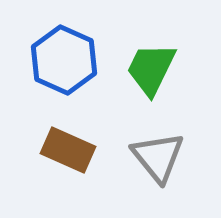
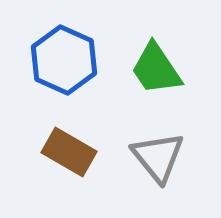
green trapezoid: moved 5 px right; rotated 60 degrees counterclockwise
brown rectangle: moved 1 px right, 2 px down; rotated 6 degrees clockwise
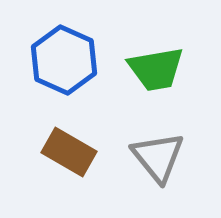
green trapezoid: rotated 66 degrees counterclockwise
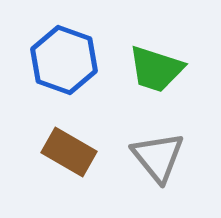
blue hexagon: rotated 4 degrees counterclockwise
green trapezoid: rotated 28 degrees clockwise
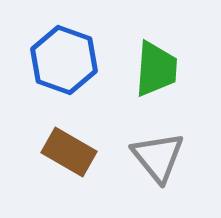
green trapezoid: rotated 104 degrees counterclockwise
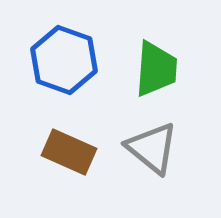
brown rectangle: rotated 6 degrees counterclockwise
gray triangle: moved 6 px left, 9 px up; rotated 12 degrees counterclockwise
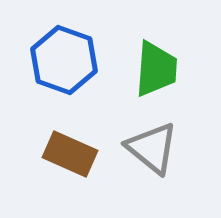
brown rectangle: moved 1 px right, 2 px down
